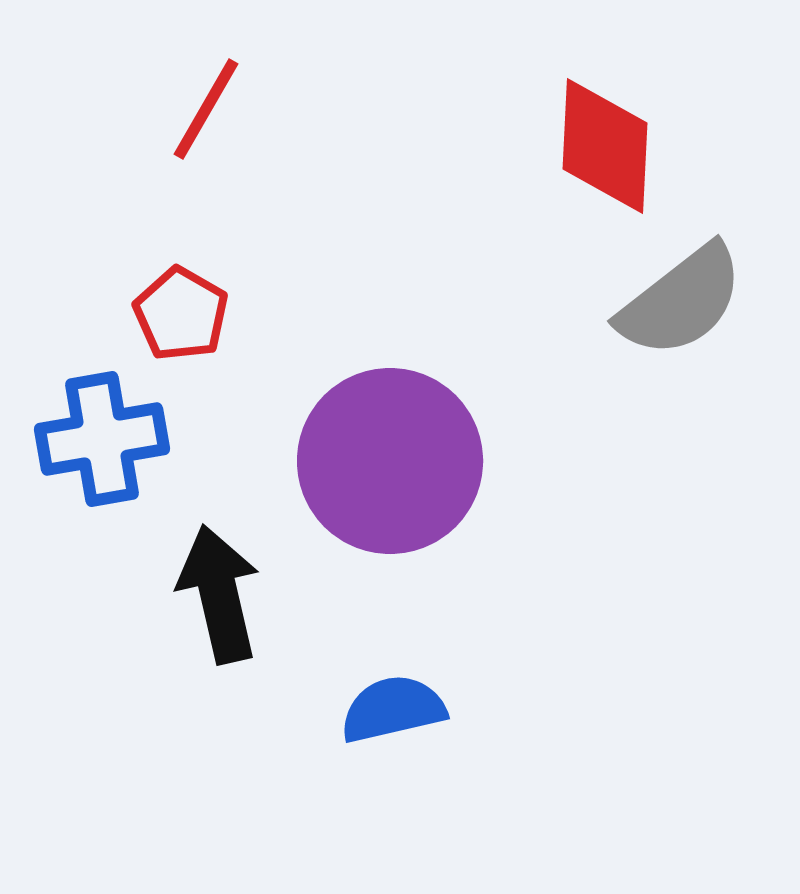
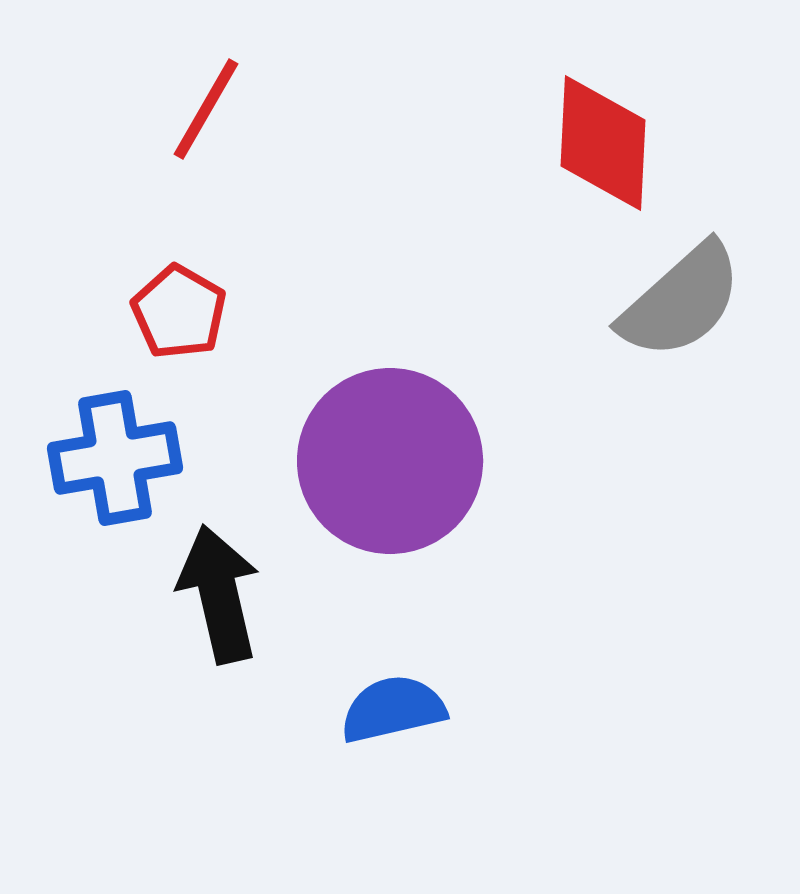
red diamond: moved 2 px left, 3 px up
gray semicircle: rotated 4 degrees counterclockwise
red pentagon: moved 2 px left, 2 px up
blue cross: moved 13 px right, 19 px down
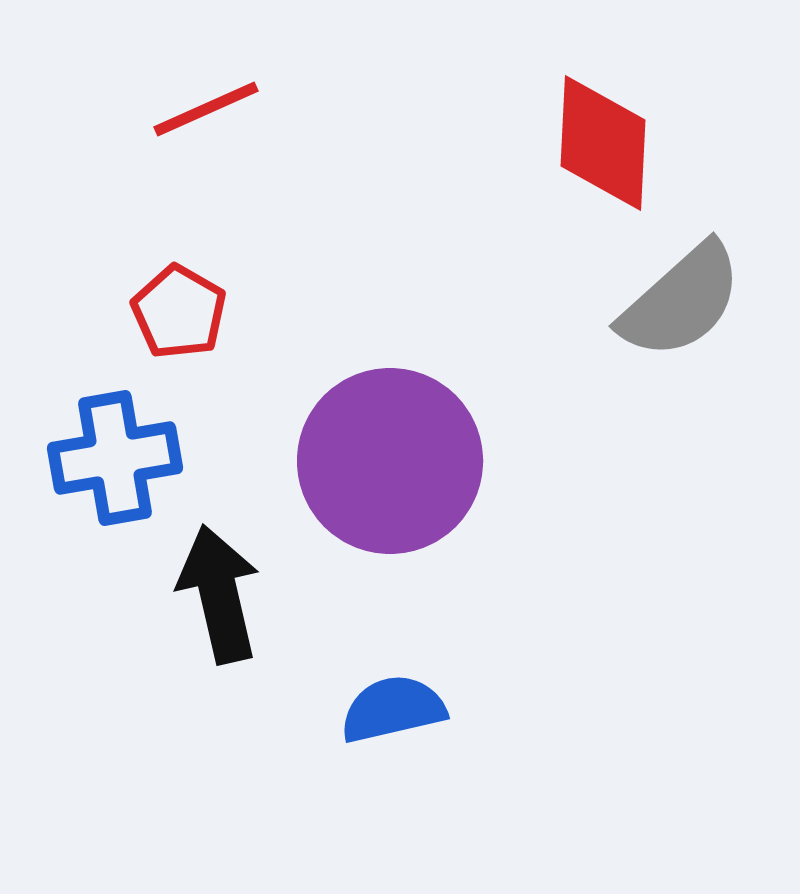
red line: rotated 36 degrees clockwise
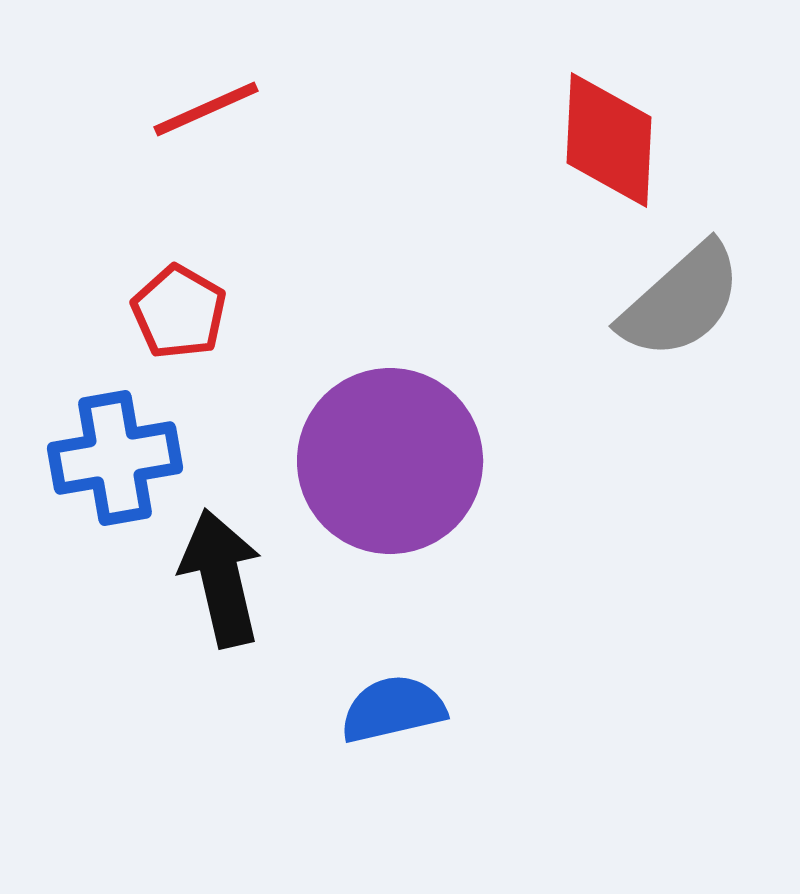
red diamond: moved 6 px right, 3 px up
black arrow: moved 2 px right, 16 px up
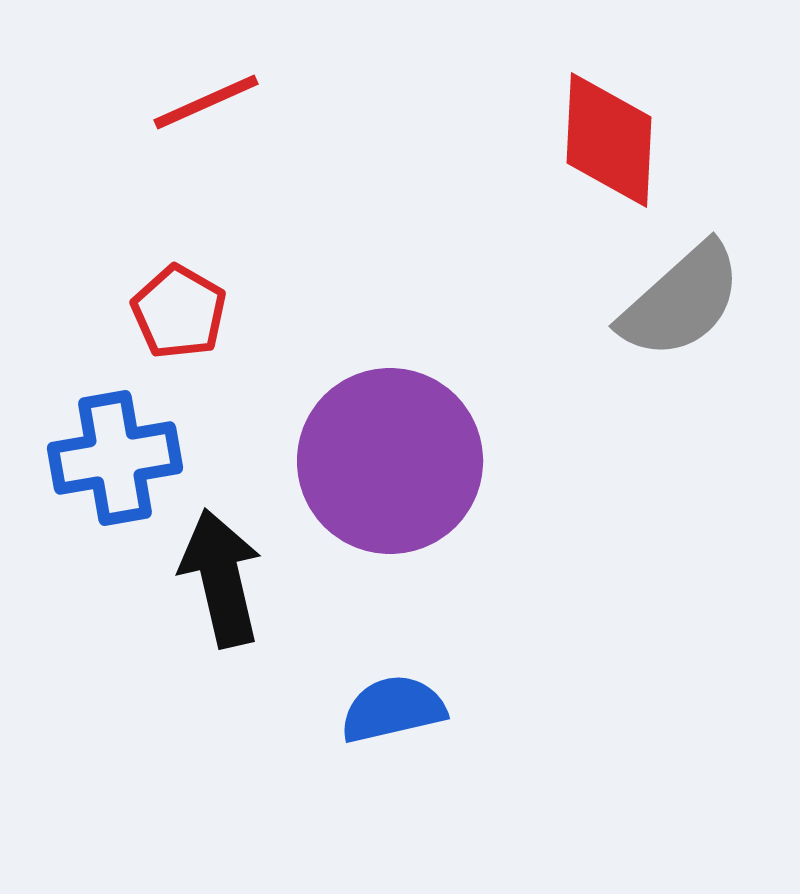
red line: moved 7 px up
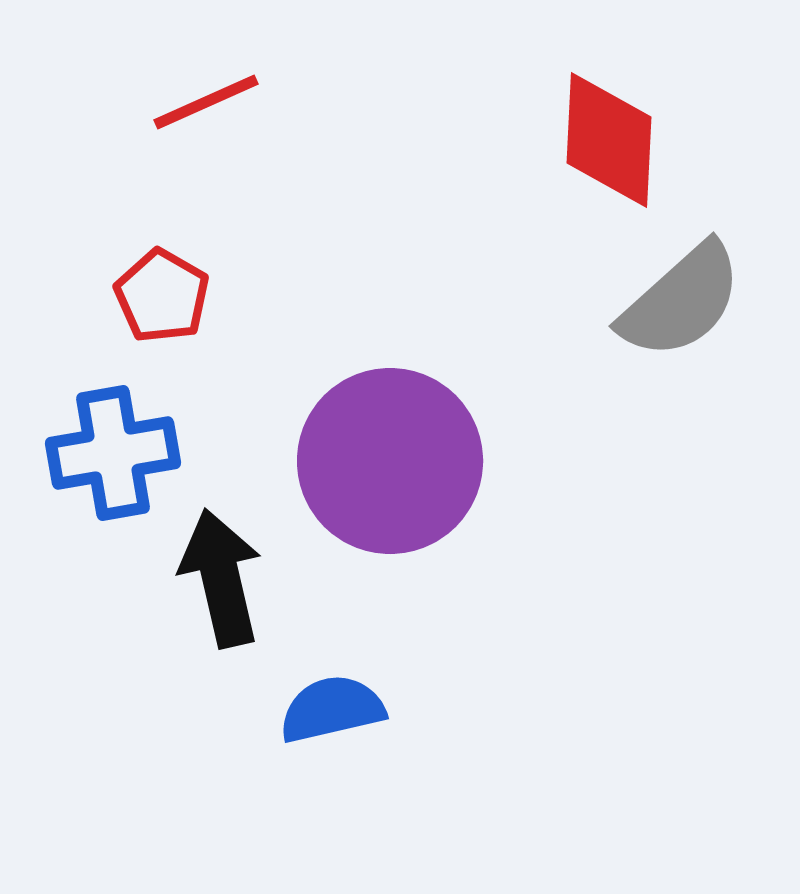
red pentagon: moved 17 px left, 16 px up
blue cross: moved 2 px left, 5 px up
blue semicircle: moved 61 px left
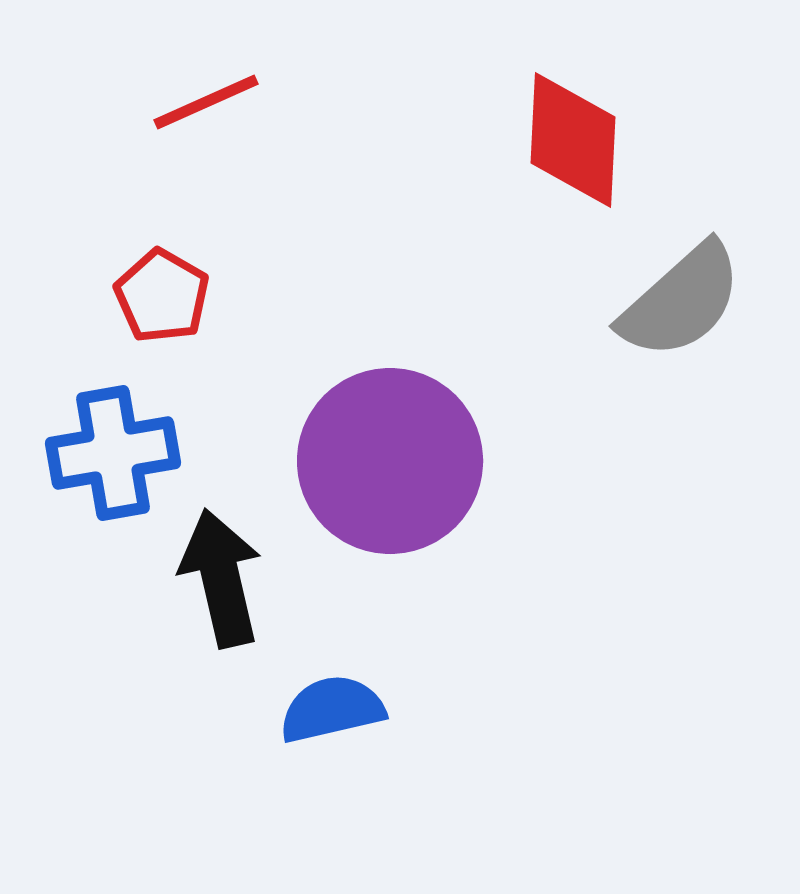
red diamond: moved 36 px left
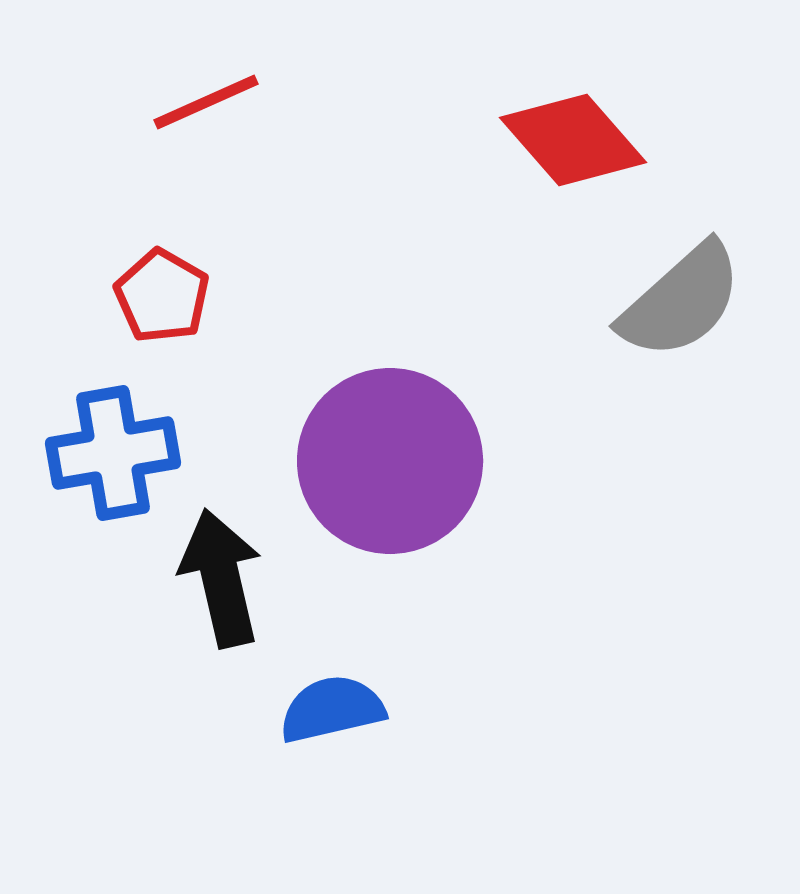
red diamond: rotated 44 degrees counterclockwise
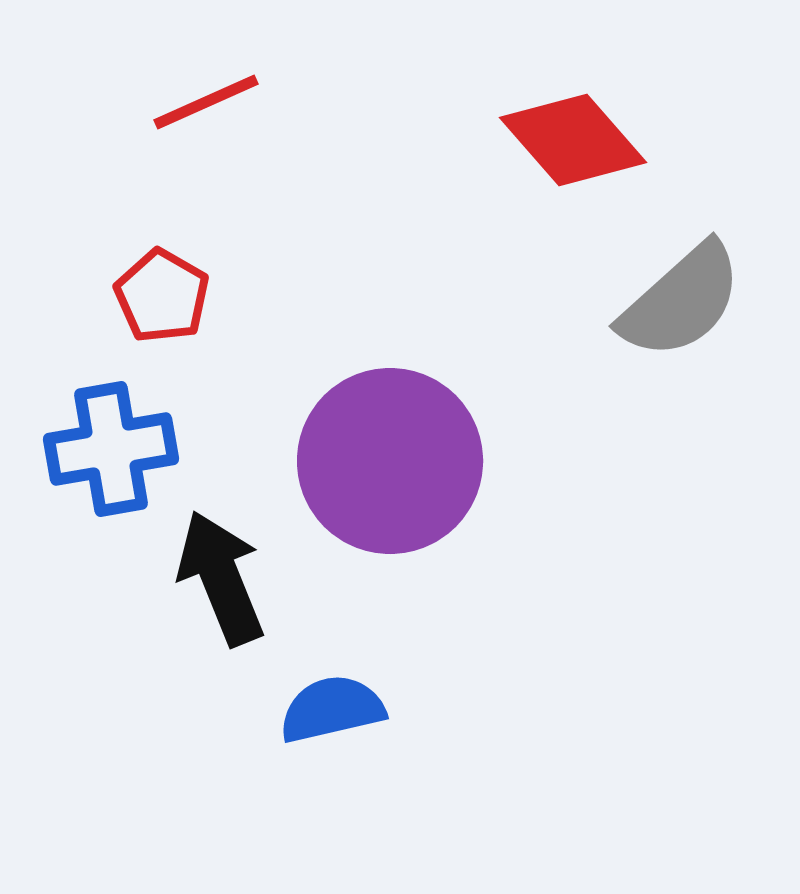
blue cross: moved 2 px left, 4 px up
black arrow: rotated 9 degrees counterclockwise
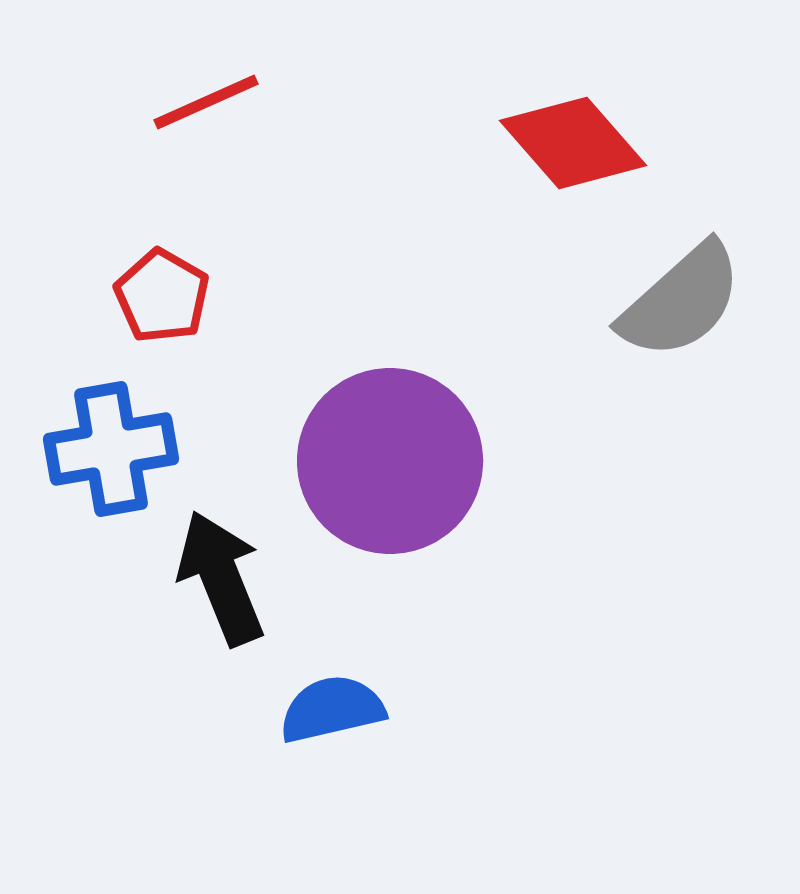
red diamond: moved 3 px down
